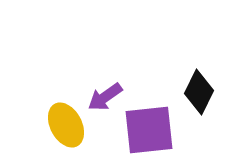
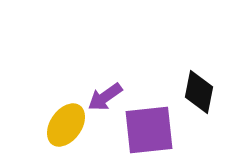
black diamond: rotated 15 degrees counterclockwise
yellow ellipse: rotated 63 degrees clockwise
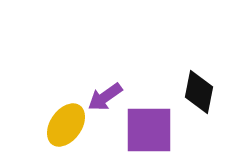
purple square: rotated 6 degrees clockwise
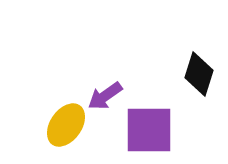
black diamond: moved 18 px up; rotated 6 degrees clockwise
purple arrow: moved 1 px up
